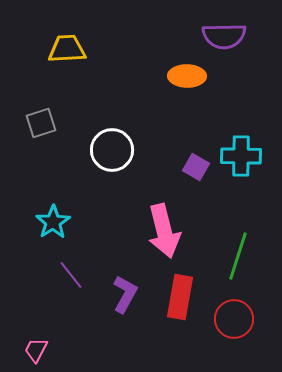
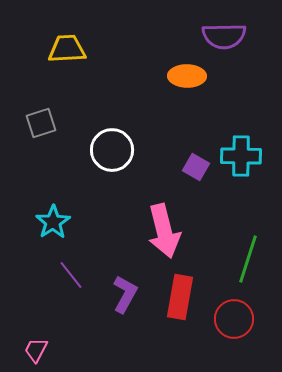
green line: moved 10 px right, 3 px down
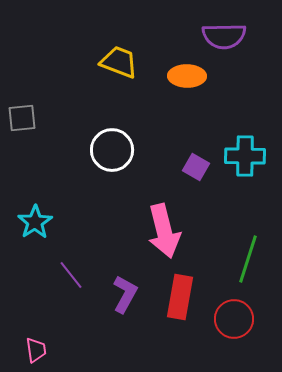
yellow trapezoid: moved 52 px right, 13 px down; rotated 24 degrees clockwise
gray square: moved 19 px left, 5 px up; rotated 12 degrees clockwise
cyan cross: moved 4 px right
cyan star: moved 18 px left
pink trapezoid: rotated 144 degrees clockwise
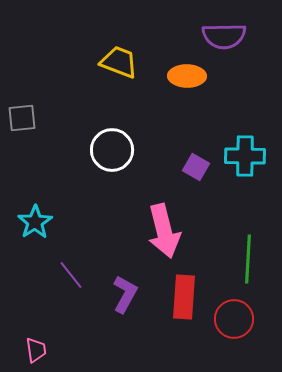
green line: rotated 15 degrees counterclockwise
red rectangle: moved 4 px right; rotated 6 degrees counterclockwise
